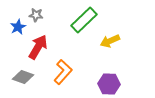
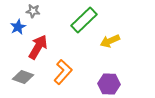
gray star: moved 3 px left, 4 px up
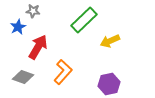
purple hexagon: rotated 15 degrees counterclockwise
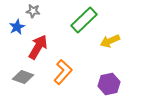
blue star: moved 1 px left
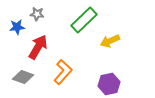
gray star: moved 4 px right, 3 px down
blue star: rotated 21 degrees clockwise
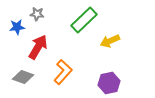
purple hexagon: moved 1 px up
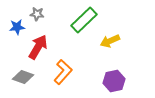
purple hexagon: moved 5 px right, 2 px up
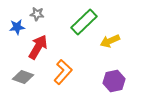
green rectangle: moved 2 px down
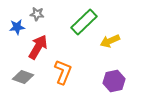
orange L-shape: rotated 20 degrees counterclockwise
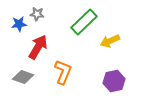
blue star: moved 2 px right, 3 px up
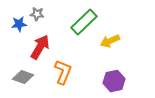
red arrow: moved 2 px right
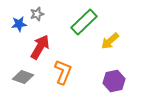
gray star: rotated 24 degrees counterclockwise
yellow arrow: rotated 18 degrees counterclockwise
